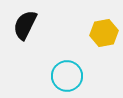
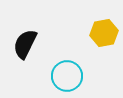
black semicircle: moved 19 px down
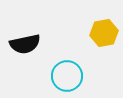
black semicircle: rotated 128 degrees counterclockwise
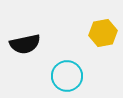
yellow hexagon: moved 1 px left
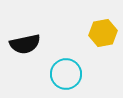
cyan circle: moved 1 px left, 2 px up
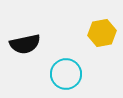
yellow hexagon: moved 1 px left
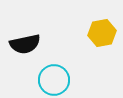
cyan circle: moved 12 px left, 6 px down
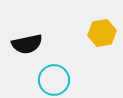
black semicircle: moved 2 px right
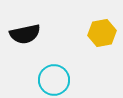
black semicircle: moved 2 px left, 10 px up
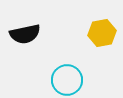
cyan circle: moved 13 px right
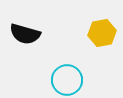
black semicircle: rotated 28 degrees clockwise
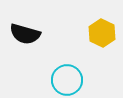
yellow hexagon: rotated 24 degrees counterclockwise
